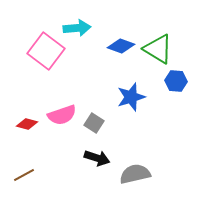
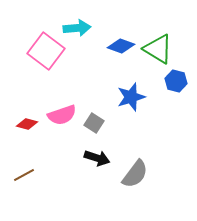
blue hexagon: rotated 10 degrees clockwise
gray semicircle: rotated 140 degrees clockwise
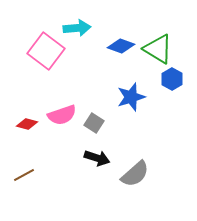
blue hexagon: moved 4 px left, 2 px up; rotated 15 degrees clockwise
gray semicircle: rotated 12 degrees clockwise
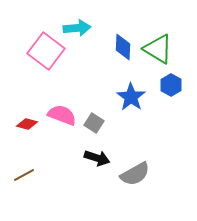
blue diamond: moved 2 px right, 1 px down; rotated 72 degrees clockwise
blue hexagon: moved 1 px left, 6 px down
blue star: rotated 20 degrees counterclockwise
pink semicircle: rotated 140 degrees counterclockwise
gray semicircle: rotated 12 degrees clockwise
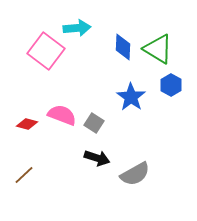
brown line: rotated 15 degrees counterclockwise
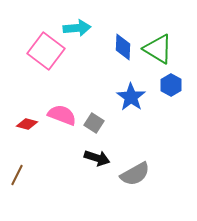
brown line: moved 7 px left; rotated 20 degrees counterclockwise
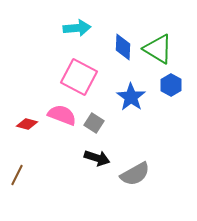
pink square: moved 33 px right, 26 px down; rotated 9 degrees counterclockwise
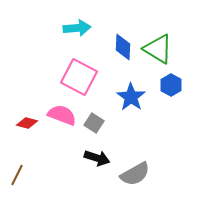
red diamond: moved 1 px up
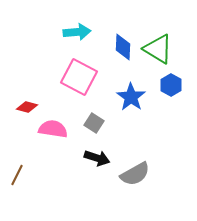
cyan arrow: moved 4 px down
pink semicircle: moved 9 px left, 14 px down; rotated 12 degrees counterclockwise
red diamond: moved 16 px up
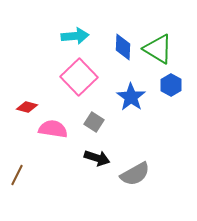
cyan arrow: moved 2 px left, 4 px down
pink square: rotated 18 degrees clockwise
gray square: moved 1 px up
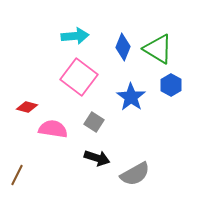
blue diamond: rotated 20 degrees clockwise
pink square: rotated 9 degrees counterclockwise
